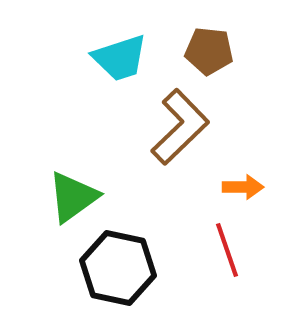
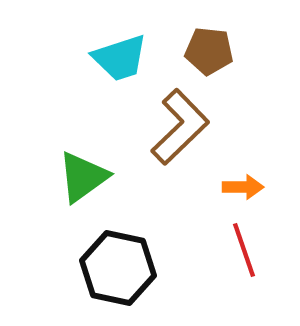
green triangle: moved 10 px right, 20 px up
red line: moved 17 px right
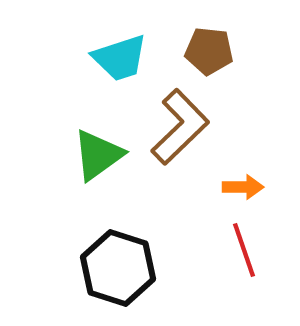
green triangle: moved 15 px right, 22 px up
black hexagon: rotated 6 degrees clockwise
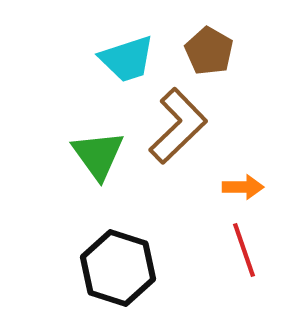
brown pentagon: rotated 24 degrees clockwise
cyan trapezoid: moved 7 px right, 1 px down
brown L-shape: moved 2 px left, 1 px up
green triangle: rotated 30 degrees counterclockwise
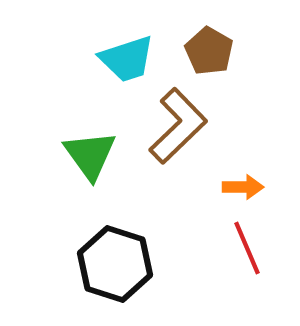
green triangle: moved 8 px left
red line: moved 3 px right, 2 px up; rotated 4 degrees counterclockwise
black hexagon: moved 3 px left, 4 px up
